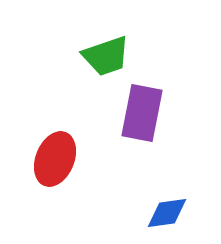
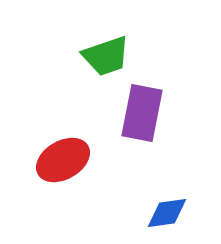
red ellipse: moved 8 px right, 1 px down; rotated 38 degrees clockwise
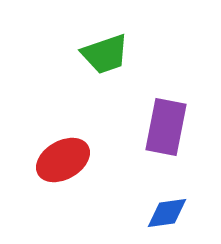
green trapezoid: moved 1 px left, 2 px up
purple rectangle: moved 24 px right, 14 px down
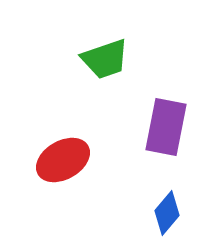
green trapezoid: moved 5 px down
blue diamond: rotated 42 degrees counterclockwise
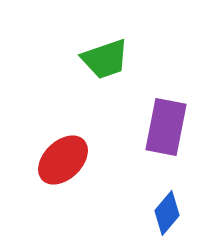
red ellipse: rotated 14 degrees counterclockwise
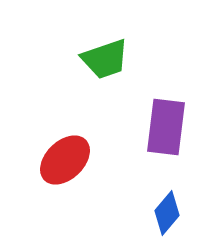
purple rectangle: rotated 4 degrees counterclockwise
red ellipse: moved 2 px right
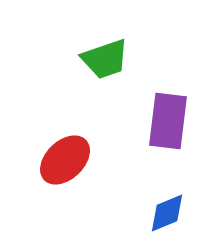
purple rectangle: moved 2 px right, 6 px up
blue diamond: rotated 27 degrees clockwise
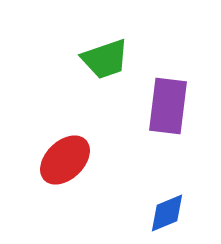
purple rectangle: moved 15 px up
